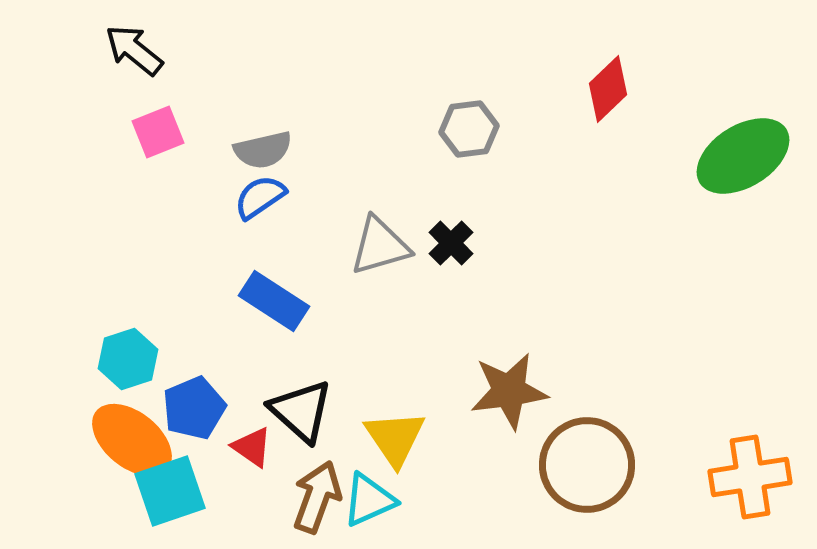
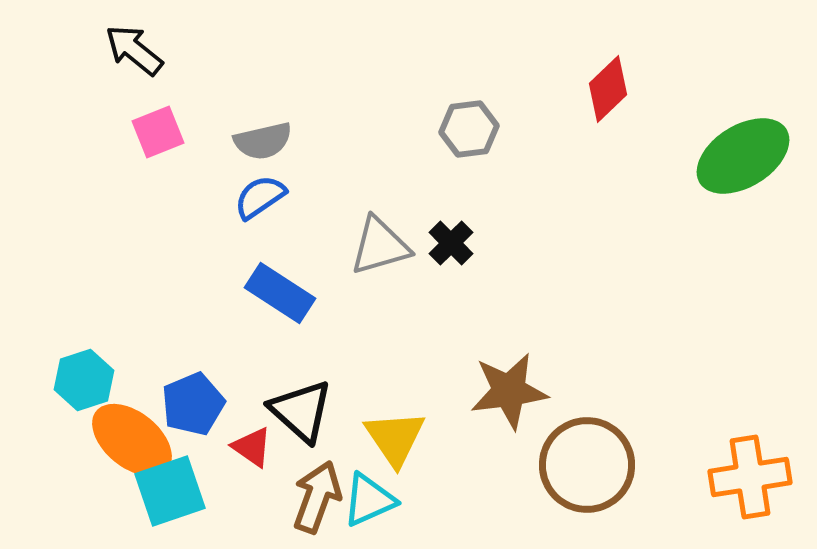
gray semicircle: moved 9 px up
blue rectangle: moved 6 px right, 8 px up
cyan hexagon: moved 44 px left, 21 px down
blue pentagon: moved 1 px left, 4 px up
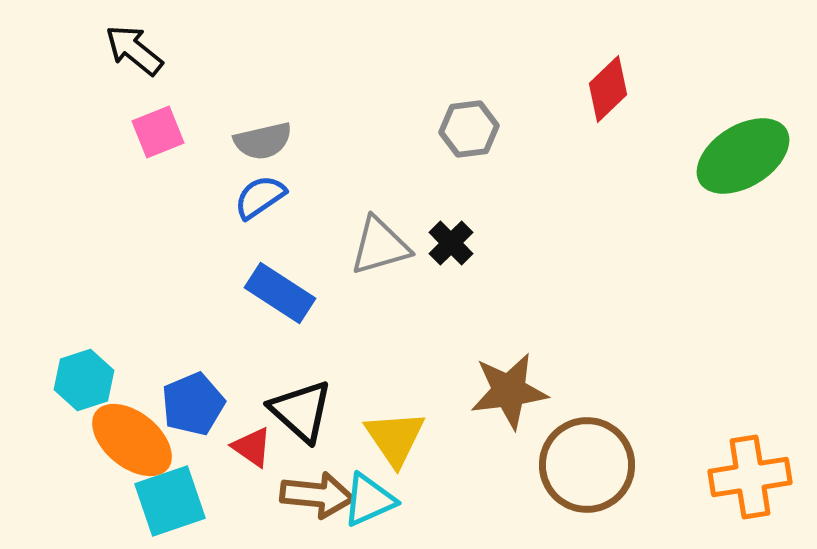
cyan square: moved 10 px down
brown arrow: moved 2 px up; rotated 76 degrees clockwise
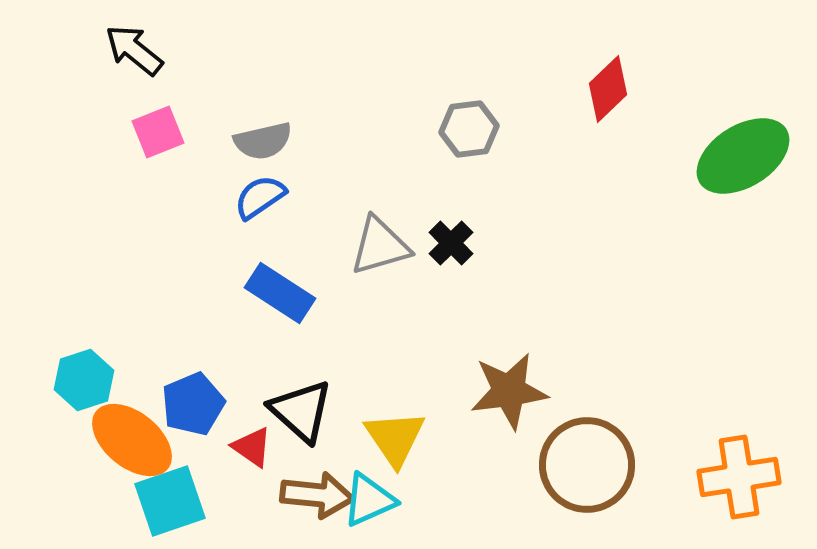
orange cross: moved 11 px left
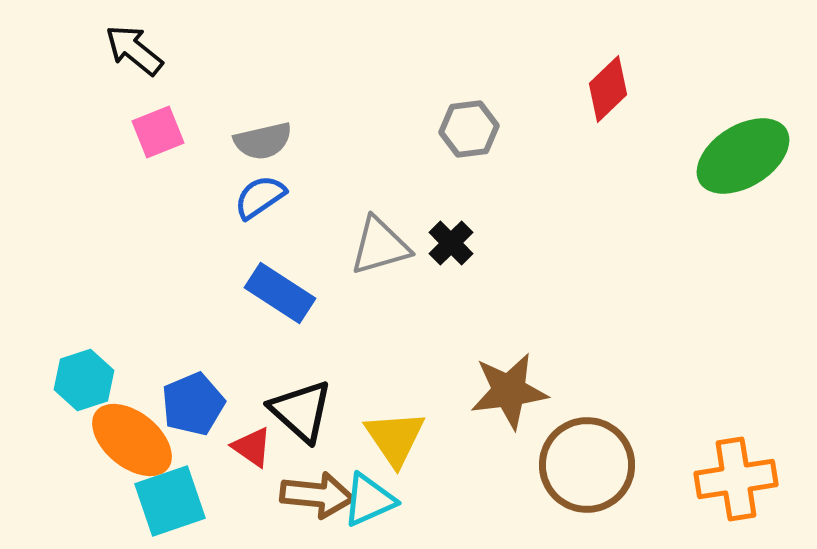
orange cross: moved 3 px left, 2 px down
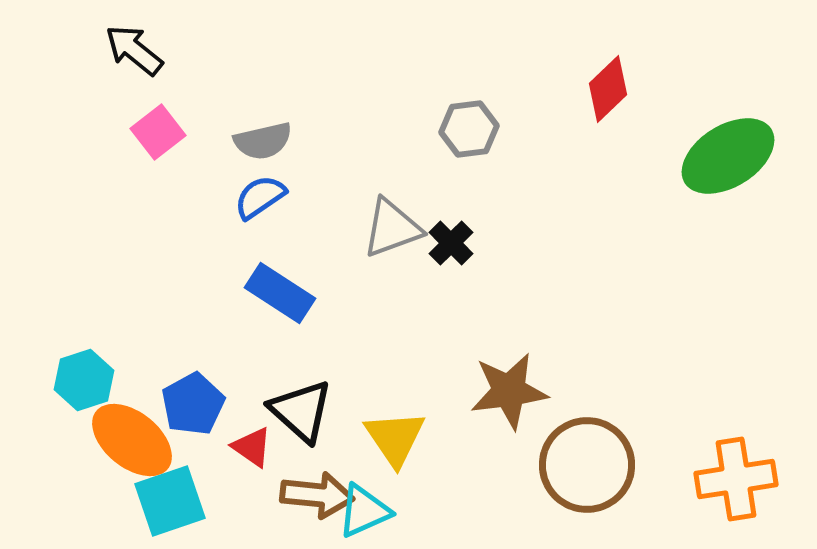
pink square: rotated 16 degrees counterclockwise
green ellipse: moved 15 px left
gray triangle: moved 12 px right, 18 px up; rotated 4 degrees counterclockwise
blue pentagon: rotated 6 degrees counterclockwise
cyan triangle: moved 5 px left, 11 px down
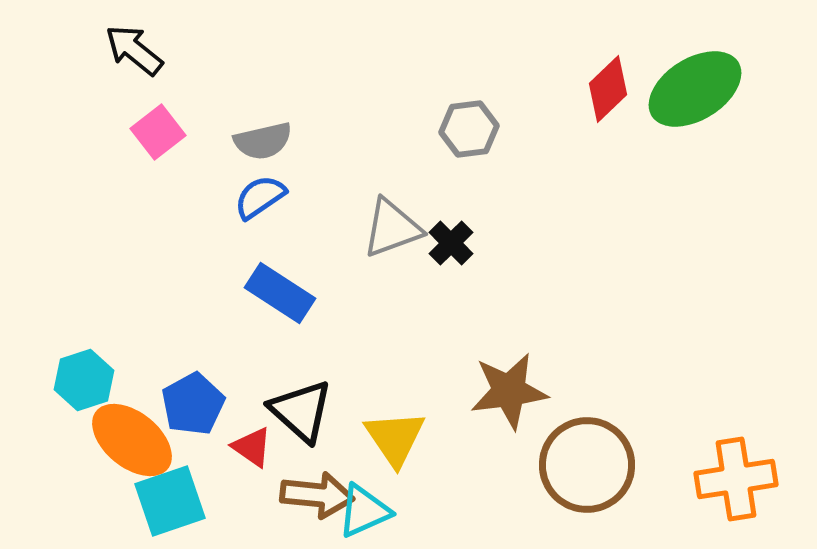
green ellipse: moved 33 px left, 67 px up
